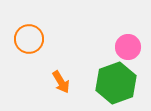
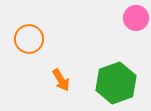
pink circle: moved 8 px right, 29 px up
orange arrow: moved 2 px up
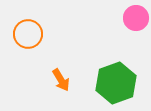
orange circle: moved 1 px left, 5 px up
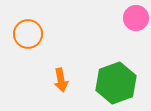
orange arrow: rotated 20 degrees clockwise
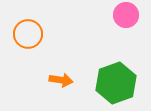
pink circle: moved 10 px left, 3 px up
orange arrow: rotated 70 degrees counterclockwise
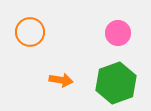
pink circle: moved 8 px left, 18 px down
orange circle: moved 2 px right, 2 px up
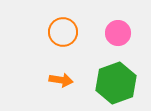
orange circle: moved 33 px right
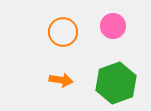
pink circle: moved 5 px left, 7 px up
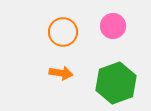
orange arrow: moved 7 px up
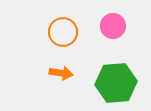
green hexagon: rotated 15 degrees clockwise
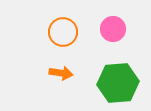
pink circle: moved 3 px down
green hexagon: moved 2 px right
